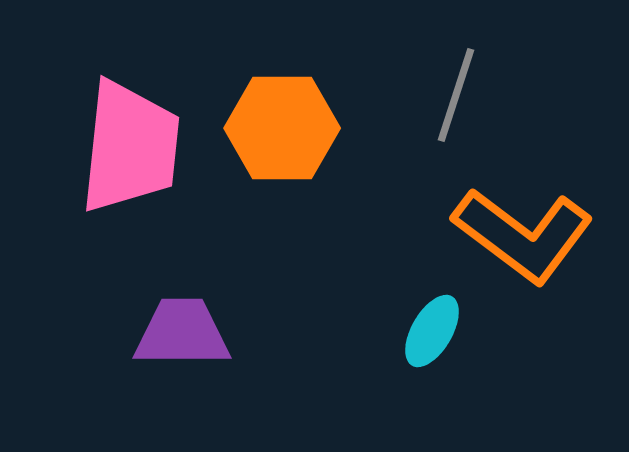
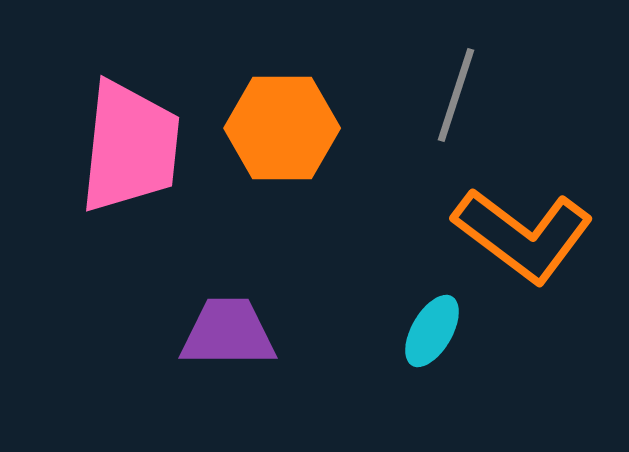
purple trapezoid: moved 46 px right
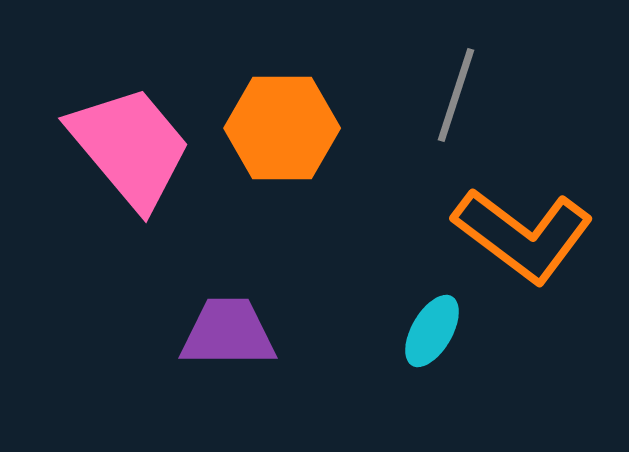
pink trapezoid: rotated 46 degrees counterclockwise
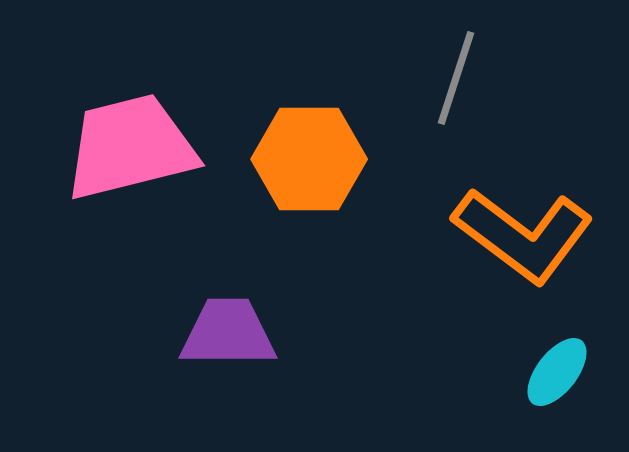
gray line: moved 17 px up
orange hexagon: moved 27 px right, 31 px down
pink trapezoid: rotated 64 degrees counterclockwise
cyan ellipse: moved 125 px right, 41 px down; rotated 8 degrees clockwise
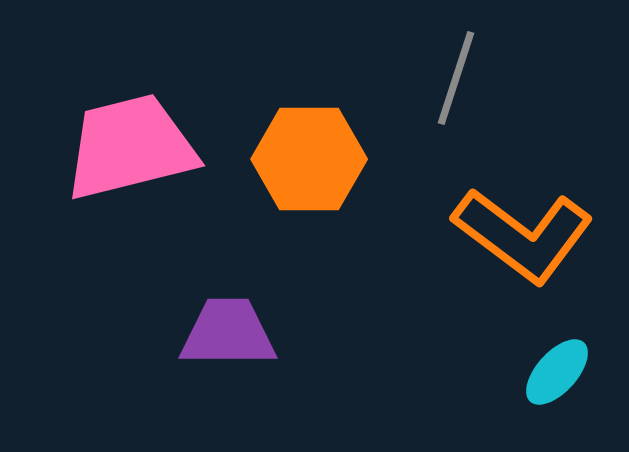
cyan ellipse: rotated 4 degrees clockwise
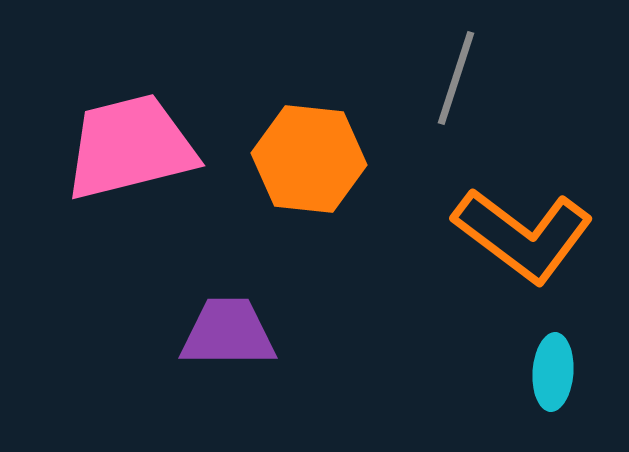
orange hexagon: rotated 6 degrees clockwise
cyan ellipse: moved 4 px left; rotated 38 degrees counterclockwise
